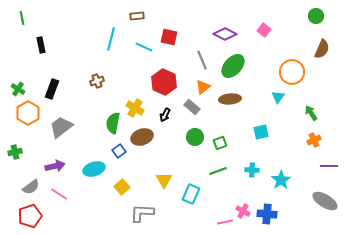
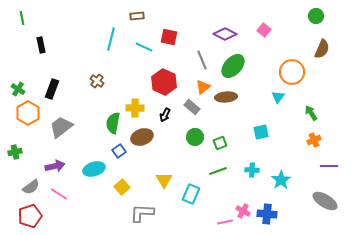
brown cross at (97, 81): rotated 32 degrees counterclockwise
brown ellipse at (230, 99): moved 4 px left, 2 px up
yellow cross at (135, 108): rotated 30 degrees counterclockwise
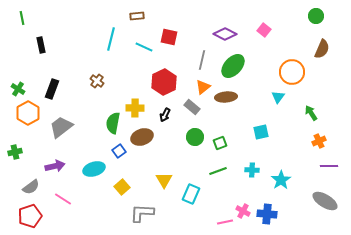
gray line at (202, 60): rotated 36 degrees clockwise
red hexagon at (164, 82): rotated 10 degrees clockwise
orange cross at (314, 140): moved 5 px right, 1 px down
pink line at (59, 194): moved 4 px right, 5 px down
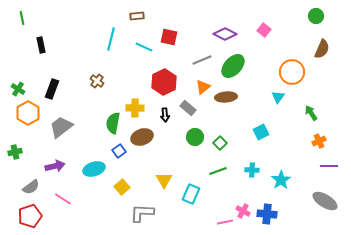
gray line at (202, 60): rotated 54 degrees clockwise
gray rectangle at (192, 107): moved 4 px left, 1 px down
black arrow at (165, 115): rotated 32 degrees counterclockwise
cyan square at (261, 132): rotated 14 degrees counterclockwise
green square at (220, 143): rotated 24 degrees counterclockwise
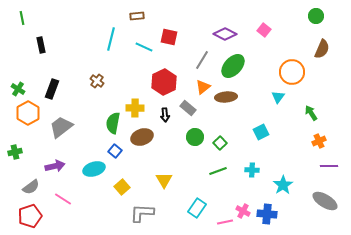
gray line at (202, 60): rotated 36 degrees counterclockwise
blue square at (119, 151): moved 4 px left; rotated 16 degrees counterclockwise
cyan star at (281, 180): moved 2 px right, 5 px down
cyan rectangle at (191, 194): moved 6 px right, 14 px down; rotated 12 degrees clockwise
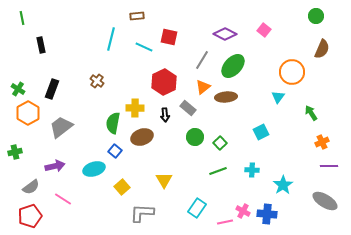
orange cross at (319, 141): moved 3 px right, 1 px down
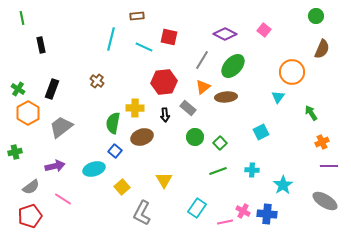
red hexagon at (164, 82): rotated 20 degrees clockwise
gray L-shape at (142, 213): rotated 65 degrees counterclockwise
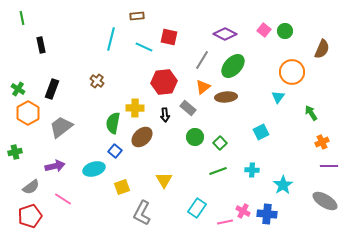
green circle at (316, 16): moved 31 px left, 15 px down
brown ellipse at (142, 137): rotated 25 degrees counterclockwise
yellow square at (122, 187): rotated 21 degrees clockwise
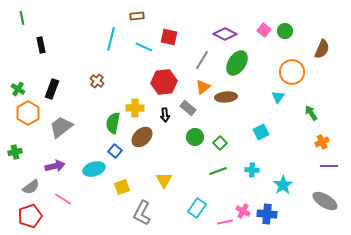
green ellipse at (233, 66): moved 4 px right, 3 px up; rotated 10 degrees counterclockwise
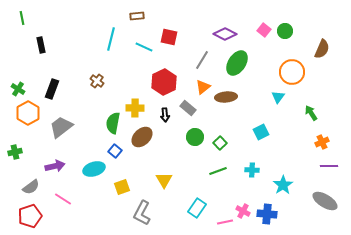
red hexagon at (164, 82): rotated 20 degrees counterclockwise
